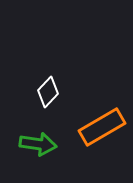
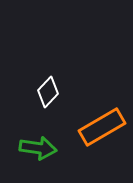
green arrow: moved 4 px down
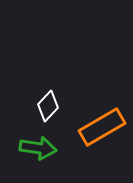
white diamond: moved 14 px down
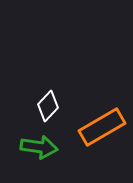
green arrow: moved 1 px right, 1 px up
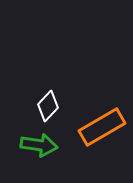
green arrow: moved 2 px up
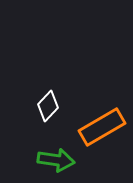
green arrow: moved 17 px right, 15 px down
